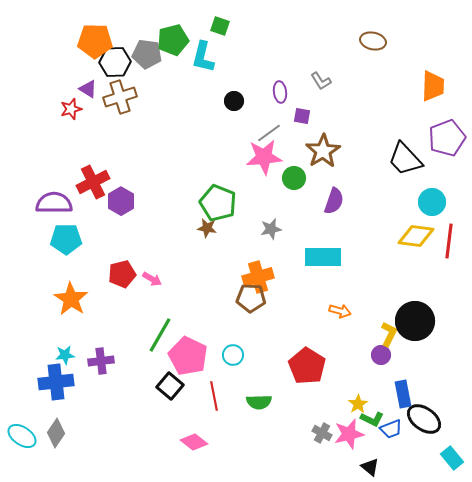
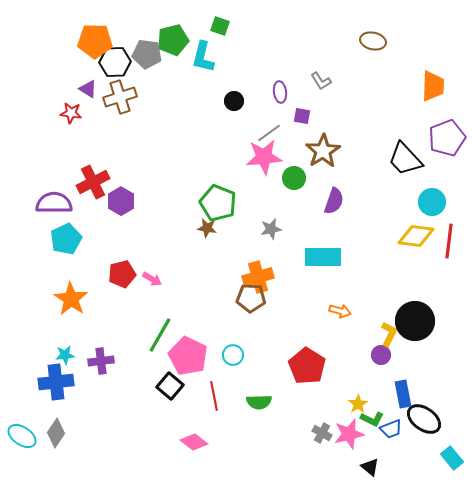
red star at (71, 109): moved 4 px down; rotated 25 degrees clockwise
cyan pentagon at (66, 239): rotated 24 degrees counterclockwise
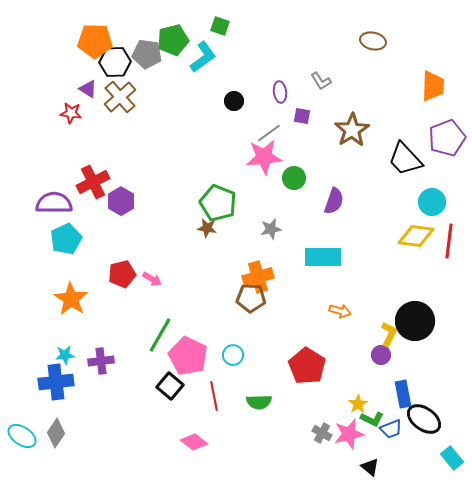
cyan L-shape at (203, 57): rotated 140 degrees counterclockwise
brown cross at (120, 97): rotated 24 degrees counterclockwise
brown star at (323, 151): moved 29 px right, 21 px up
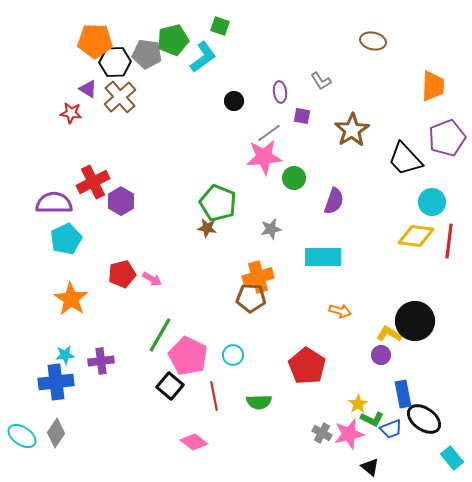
yellow L-shape at (389, 334): rotated 85 degrees counterclockwise
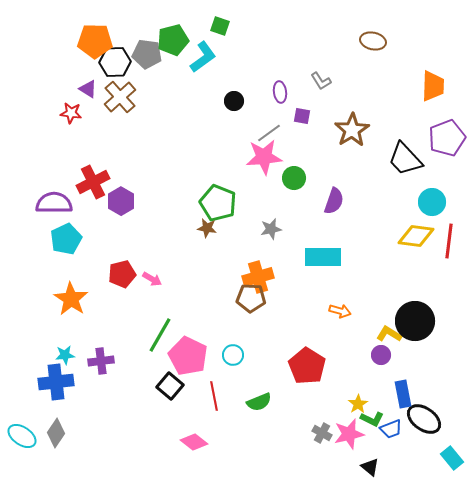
green semicircle at (259, 402): rotated 20 degrees counterclockwise
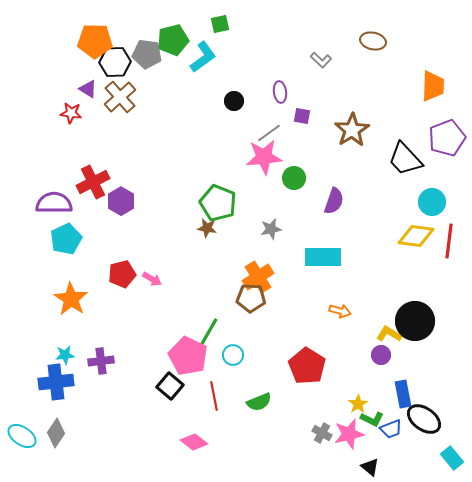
green square at (220, 26): moved 2 px up; rotated 30 degrees counterclockwise
gray L-shape at (321, 81): moved 21 px up; rotated 15 degrees counterclockwise
orange cross at (258, 277): rotated 16 degrees counterclockwise
green line at (160, 335): moved 47 px right
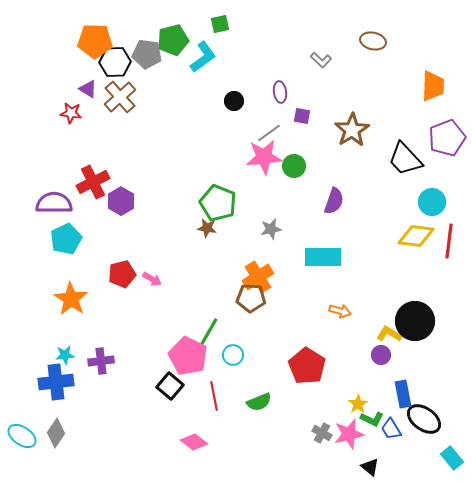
green circle at (294, 178): moved 12 px up
blue trapezoid at (391, 429): rotated 80 degrees clockwise
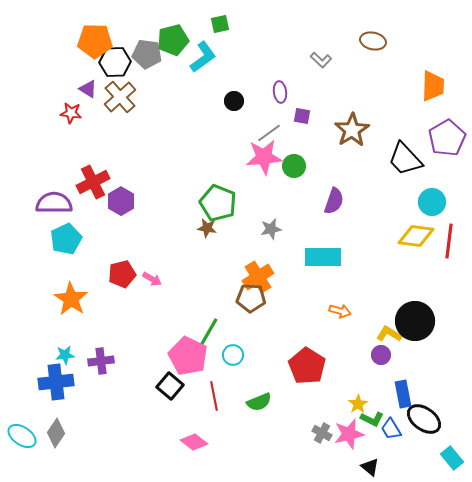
purple pentagon at (447, 138): rotated 9 degrees counterclockwise
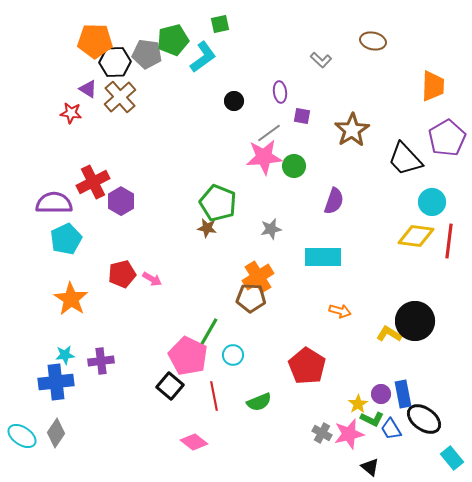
purple circle at (381, 355): moved 39 px down
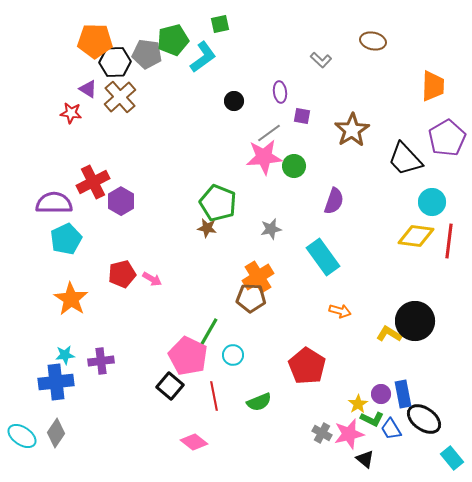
cyan rectangle at (323, 257): rotated 54 degrees clockwise
black triangle at (370, 467): moved 5 px left, 8 px up
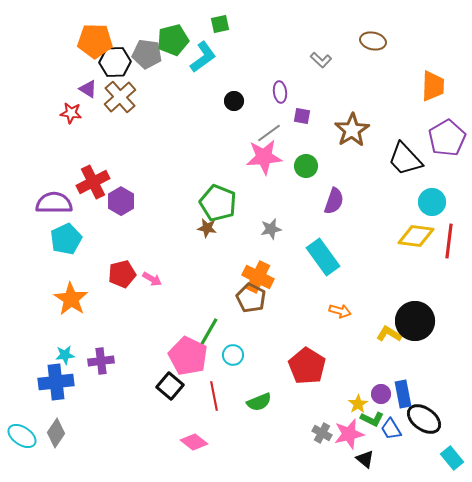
green circle at (294, 166): moved 12 px right
orange cross at (258, 277): rotated 32 degrees counterclockwise
brown pentagon at (251, 298): rotated 24 degrees clockwise
